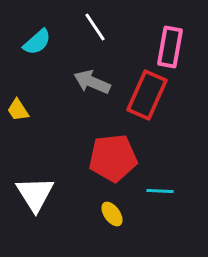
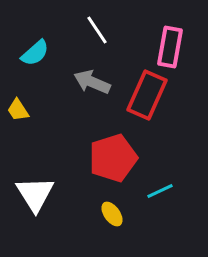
white line: moved 2 px right, 3 px down
cyan semicircle: moved 2 px left, 11 px down
red pentagon: rotated 12 degrees counterclockwise
cyan line: rotated 28 degrees counterclockwise
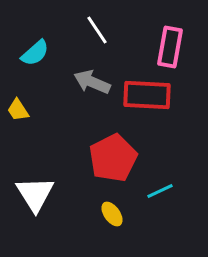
red rectangle: rotated 69 degrees clockwise
red pentagon: rotated 9 degrees counterclockwise
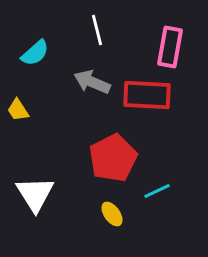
white line: rotated 20 degrees clockwise
cyan line: moved 3 px left
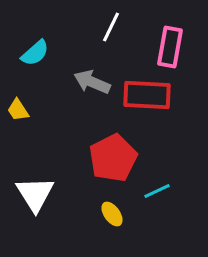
white line: moved 14 px right, 3 px up; rotated 40 degrees clockwise
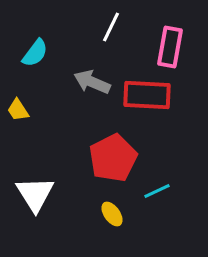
cyan semicircle: rotated 12 degrees counterclockwise
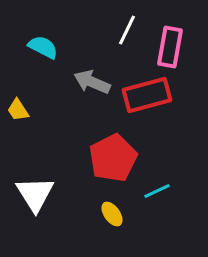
white line: moved 16 px right, 3 px down
cyan semicircle: moved 8 px right, 6 px up; rotated 100 degrees counterclockwise
red rectangle: rotated 18 degrees counterclockwise
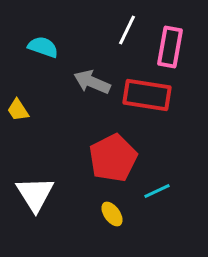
cyan semicircle: rotated 8 degrees counterclockwise
red rectangle: rotated 24 degrees clockwise
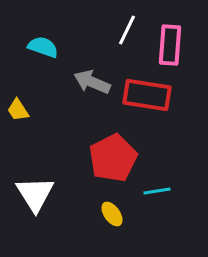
pink rectangle: moved 2 px up; rotated 6 degrees counterclockwise
cyan line: rotated 16 degrees clockwise
